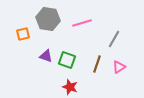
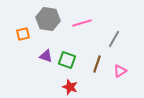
pink triangle: moved 1 px right, 4 px down
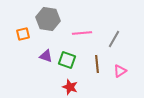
pink line: moved 10 px down; rotated 12 degrees clockwise
brown line: rotated 24 degrees counterclockwise
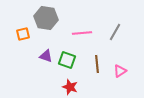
gray hexagon: moved 2 px left, 1 px up
gray line: moved 1 px right, 7 px up
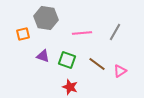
purple triangle: moved 3 px left
brown line: rotated 48 degrees counterclockwise
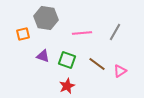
red star: moved 3 px left, 1 px up; rotated 28 degrees clockwise
